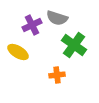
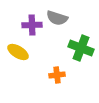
purple cross: rotated 24 degrees clockwise
green cross: moved 7 px right, 3 px down; rotated 15 degrees counterclockwise
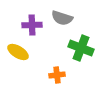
gray semicircle: moved 5 px right
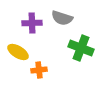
purple cross: moved 2 px up
orange cross: moved 18 px left, 5 px up
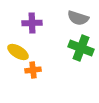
gray semicircle: moved 16 px right
orange cross: moved 6 px left
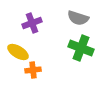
purple cross: rotated 18 degrees counterclockwise
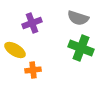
yellow ellipse: moved 3 px left, 2 px up
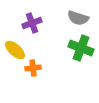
yellow ellipse: rotated 10 degrees clockwise
orange cross: moved 2 px up
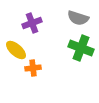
yellow ellipse: moved 1 px right
